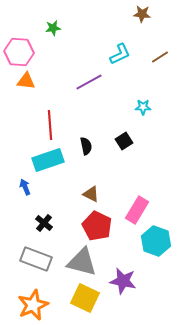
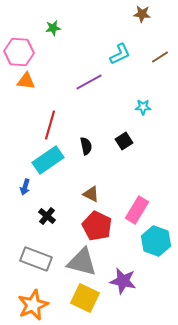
red line: rotated 20 degrees clockwise
cyan rectangle: rotated 16 degrees counterclockwise
blue arrow: rotated 140 degrees counterclockwise
black cross: moved 3 px right, 7 px up
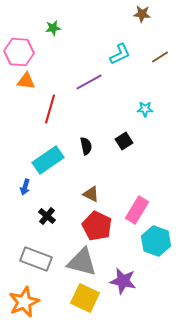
cyan star: moved 2 px right, 2 px down
red line: moved 16 px up
orange star: moved 9 px left, 3 px up
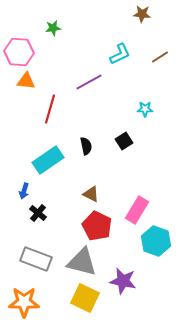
blue arrow: moved 1 px left, 4 px down
black cross: moved 9 px left, 3 px up
orange star: rotated 24 degrees clockwise
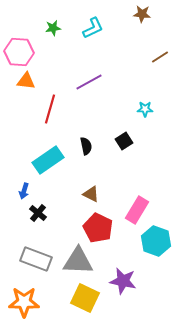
cyan L-shape: moved 27 px left, 26 px up
red pentagon: moved 1 px right, 2 px down
gray triangle: moved 4 px left, 1 px up; rotated 12 degrees counterclockwise
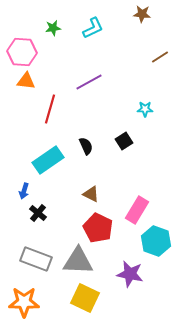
pink hexagon: moved 3 px right
black semicircle: rotated 12 degrees counterclockwise
purple star: moved 7 px right, 7 px up
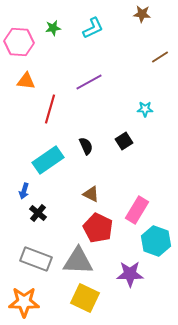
pink hexagon: moved 3 px left, 10 px up
purple star: rotated 12 degrees counterclockwise
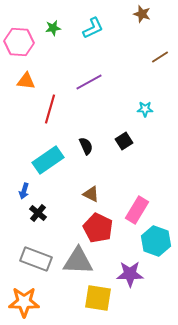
brown star: rotated 12 degrees clockwise
yellow square: moved 13 px right; rotated 16 degrees counterclockwise
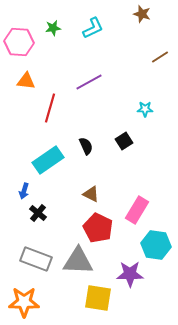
red line: moved 1 px up
cyan hexagon: moved 4 px down; rotated 12 degrees counterclockwise
